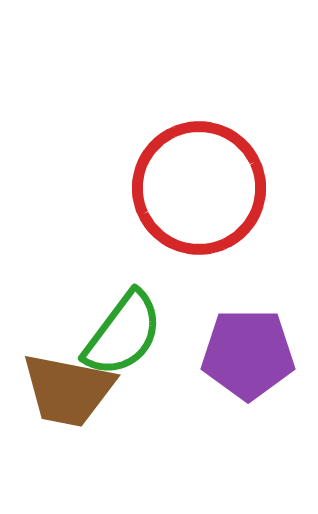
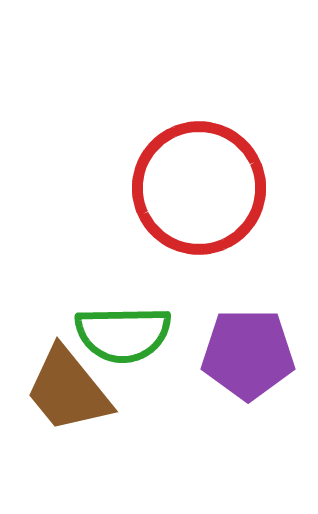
green semicircle: rotated 52 degrees clockwise
brown trapezoid: rotated 40 degrees clockwise
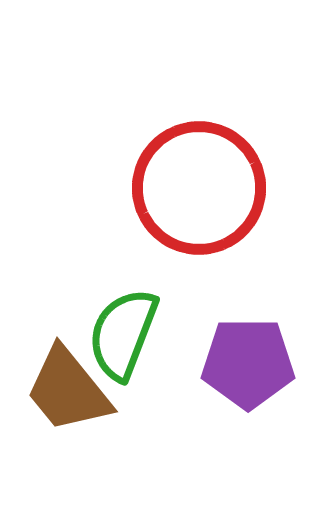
green semicircle: rotated 112 degrees clockwise
purple pentagon: moved 9 px down
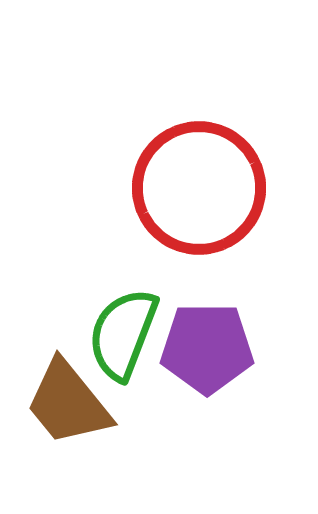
purple pentagon: moved 41 px left, 15 px up
brown trapezoid: moved 13 px down
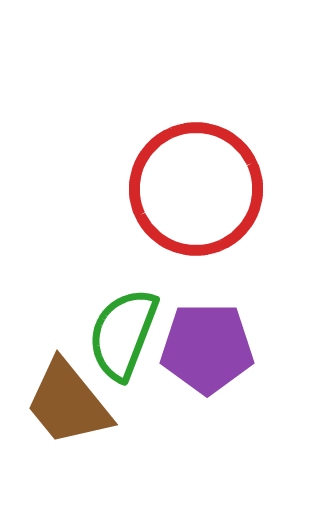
red circle: moved 3 px left, 1 px down
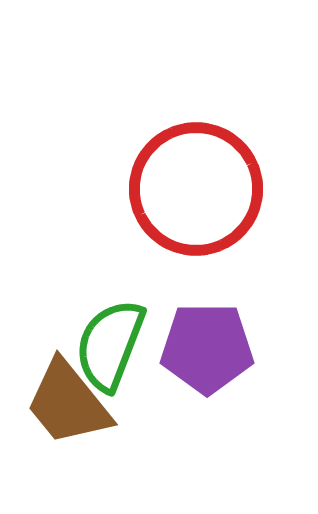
green semicircle: moved 13 px left, 11 px down
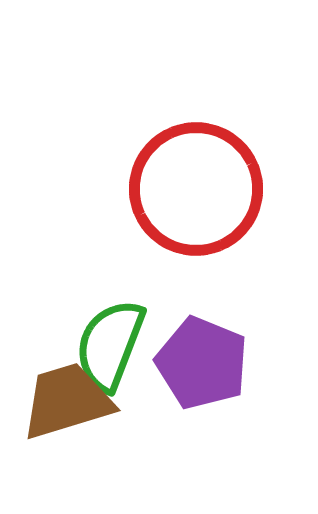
purple pentagon: moved 5 px left, 15 px down; rotated 22 degrees clockwise
brown trapezoid: moved 1 px left, 2 px up; rotated 112 degrees clockwise
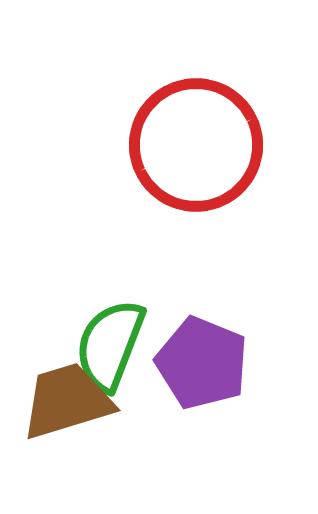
red circle: moved 44 px up
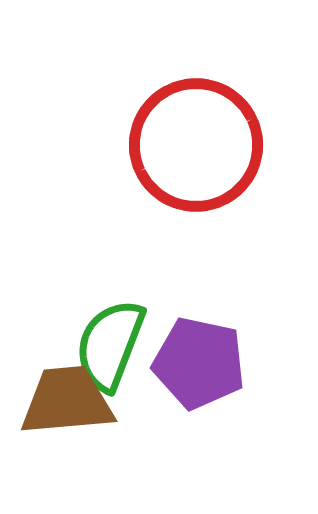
purple pentagon: moved 3 px left; rotated 10 degrees counterclockwise
brown trapezoid: rotated 12 degrees clockwise
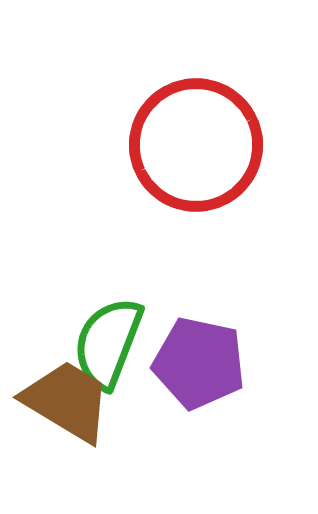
green semicircle: moved 2 px left, 2 px up
brown trapezoid: rotated 36 degrees clockwise
